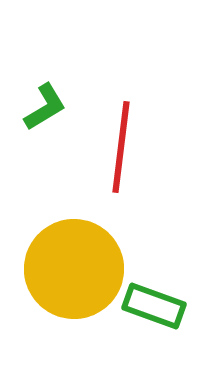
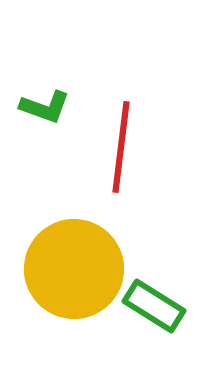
green L-shape: rotated 51 degrees clockwise
green rectangle: rotated 12 degrees clockwise
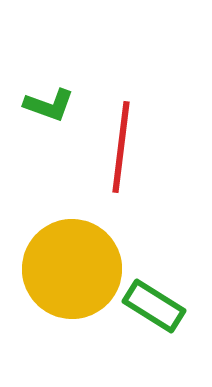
green L-shape: moved 4 px right, 2 px up
yellow circle: moved 2 px left
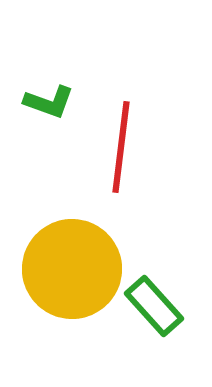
green L-shape: moved 3 px up
green rectangle: rotated 16 degrees clockwise
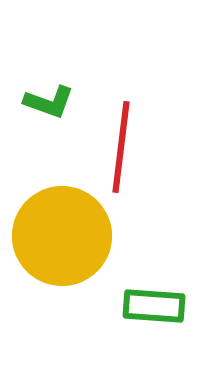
yellow circle: moved 10 px left, 33 px up
green rectangle: rotated 44 degrees counterclockwise
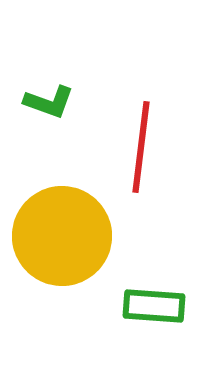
red line: moved 20 px right
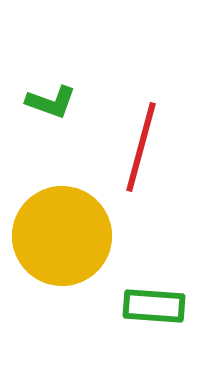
green L-shape: moved 2 px right
red line: rotated 8 degrees clockwise
